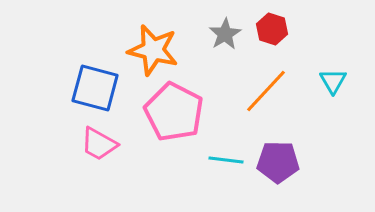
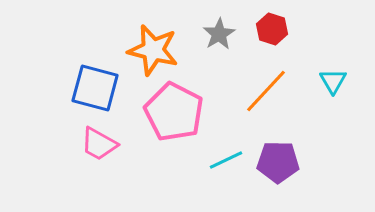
gray star: moved 6 px left
cyan line: rotated 32 degrees counterclockwise
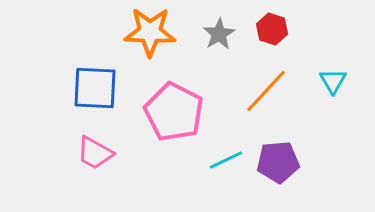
orange star: moved 3 px left, 18 px up; rotated 12 degrees counterclockwise
blue square: rotated 12 degrees counterclockwise
pink trapezoid: moved 4 px left, 9 px down
purple pentagon: rotated 6 degrees counterclockwise
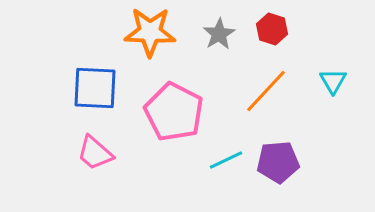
pink trapezoid: rotated 12 degrees clockwise
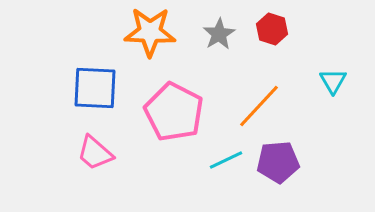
orange line: moved 7 px left, 15 px down
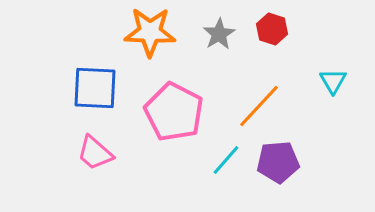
cyan line: rotated 24 degrees counterclockwise
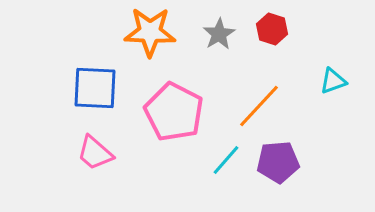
cyan triangle: rotated 40 degrees clockwise
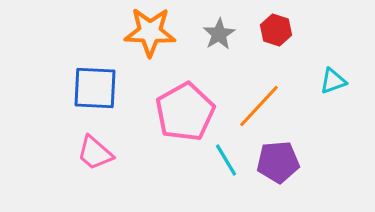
red hexagon: moved 4 px right, 1 px down
pink pentagon: moved 11 px right; rotated 16 degrees clockwise
cyan line: rotated 72 degrees counterclockwise
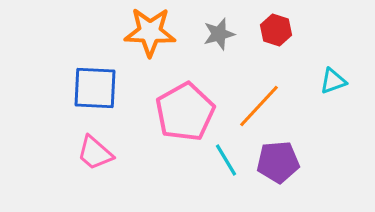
gray star: rotated 16 degrees clockwise
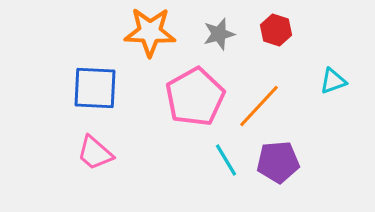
pink pentagon: moved 10 px right, 15 px up
